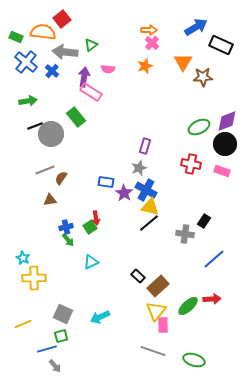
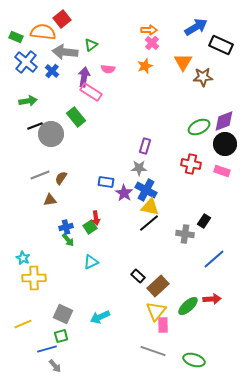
purple diamond at (227, 121): moved 3 px left
gray star at (139, 168): rotated 21 degrees clockwise
gray line at (45, 170): moved 5 px left, 5 px down
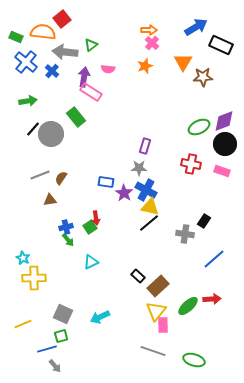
black line at (35, 126): moved 2 px left, 3 px down; rotated 28 degrees counterclockwise
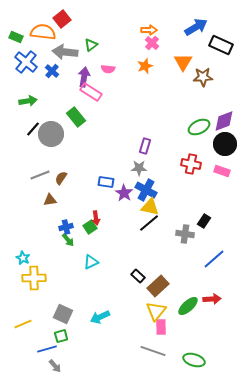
pink rectangle at (163, 325): moved 2 px left, 2 px down
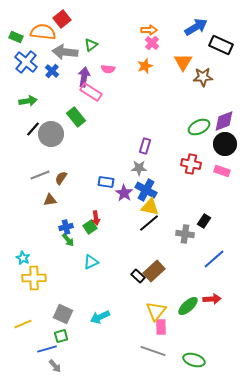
brown rectangle at (158, 286): moved 4 px left, 15 px up
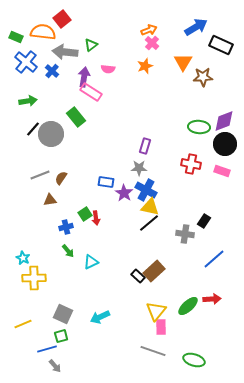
orange arrow at (149, 30): rotated 21 degrees counterclockwise
green ellipse at (199, 127): rotated 30 degrees clockwise
green square at (90, 227): moved 5 px left, 13 px up
green arrow at (68, 240): moved 11 px down
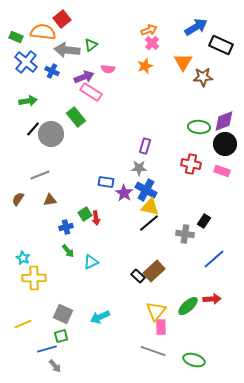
gray arrow at (65, 52): moved 2 px right, 2 px up
blue cross at (52, 71): rotated 16 degrees counterclockwise
purple arrow at (84, 77): rotated 60 degrees clockwise
brown semicircle at (61, 178): moved 43 px left, 21 px down
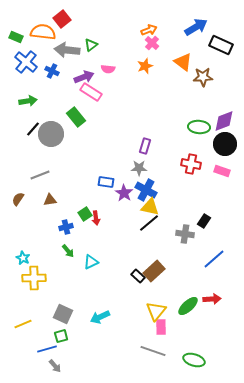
orange triangle at (183, 62): rotated 24 degrees counterclockwise
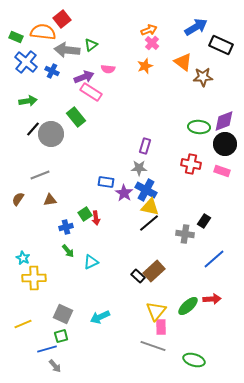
gray line at (153, 351): moved 5 px up
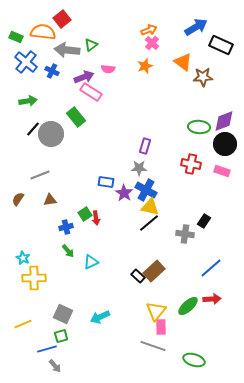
blue line at (214, 259): moved 3 px left, 9 px down
